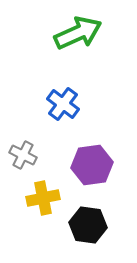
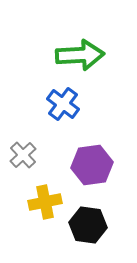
green arrow: moved 2 px right, 22 px down; rotated 21 degrees clockwise
gray cross: rotated 20 degrees clockwise
yellow cross: moved 2 px right, 4 px down
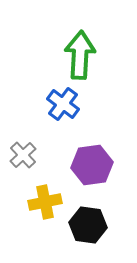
green arrow: rotated 84 degrees counterclockwise
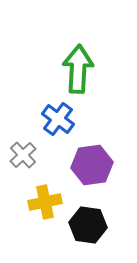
green arrow: moved 2 px left, 14 px down
blue cross: moved 5 px left, 15 px down
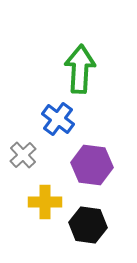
green arrow: moved 2 px right
purple hexagon: rotated 15 degrees clockwise
yellow cross: rotated 12 degrees clockwise
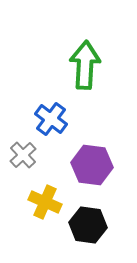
green arrow: moved 5 px right, 4 px up
blue cross: moved 7 px left
yellow cross: rotated 24 degrees clockwise
